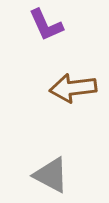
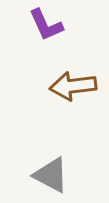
brown arrow: moved 2 px up
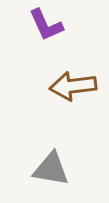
gray triangle: moved 6 px up; rotated 18 degrees counterclockwise
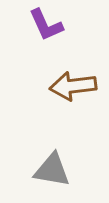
gray triangle: moved 1 px right, 1 px down
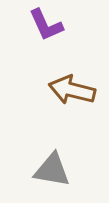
brown arrow: moved 1 px left, 4 px down; rotated 21 degrees clockwise
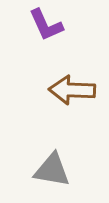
brown arrow: rotated 12 degrees counterclockwise
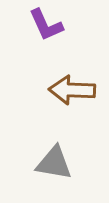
gray triangle: moved 2 px right, 7 px up
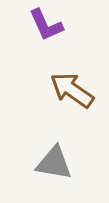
brown arrow: rotated 33 degrees clockwise
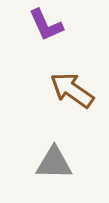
gray triangle: rotated 9 degrees counterclockwise
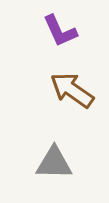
purple L-shape: moved 14 px right, 6 px down
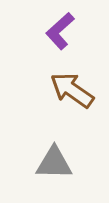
purple L-shape: rotated 72 degrees clockwise
